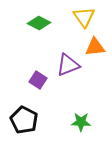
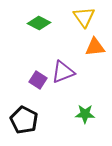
purple triangle: moved 5 px left, 7 px down
green star: moved 4 px right, 8 px up
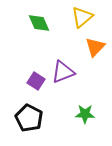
yellow triangle: moved 2 px left; rotated 25 degrees clockwise
green diamond: rotated 40 degrees clockwise
orange triangle: rotated 40 degrees counterclockwise
purple square: moved 2 px left, 1 px down
black pentagon: moved 5 px right, 2 px up
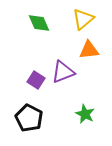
yellow triangle: moved 1 px right, 2 px down
orange triangle: moved 6 px left, 3 px down; rotated 40 degrees clockwise
purple square: moved 1 px up
green star: rotated 24 degrees clockwise
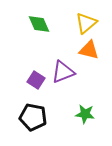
yellow triangle: moved 3 px right, 4 px down
green diamond: moved 1 px down
orange triangle: rotated 20 degrees clockwise
green star: rotated 18 degrees counterclockwise
black pentagon: moved 4 px right, 1 px up; rotated 16 degrees counterclockwise
